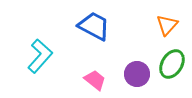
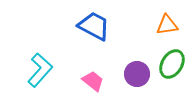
orange triangle: rotated 40 degrees clockwise
cyan L-shape: moved 14 px down
pink trapezoid: moved 2 px left, 1 px down
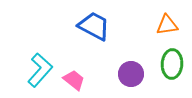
green ellipse: rotated 28 degrees counterclockwise
purple circle: moved 6 px left
pink trapezoid: moved 19 px left, 1 px up
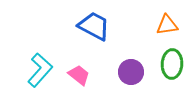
purple circle: moved 2 px up
pink trapezoid: moved 5 px right, 5 px up
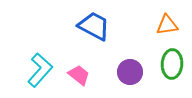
purple circle: moved 1 px left
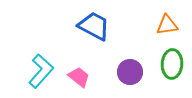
cyan L-shape: moved 1 px right, 1 px down
pink trapezoid: moved 2 px down
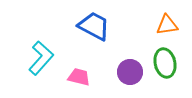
green ellipse: moved 7 px left, 1 px up; rotated 16 degrees counterclockwise
cyan L-shape: moved 13 px up
pink trapezoid: rotated 25 degrees counterclockwise
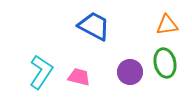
cyan L-shape: moved 14 px down; rotated 8 degrees counterclockwise
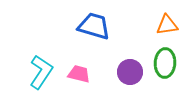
blue trapezoid: rotated 12 degrees counterclockwise
green ellipse: rotated 16 degrees clockwise
pink trapezoid: moved 3 px up
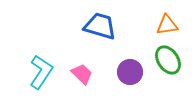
blue trapezoid: moved 6 px right
green ellipse: moved 3 px right, 3 px up; rotated 36 degrees counterclockwise
pink trapezoid: moved 3 px right; rotated 30 degrees clockwise
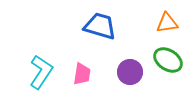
orange triangle: moved 2 px up
green ellipse: rotated 24 degrees counterclockwise
pink trapezoid: rotated 55 degrees clockwise
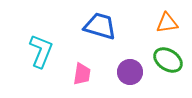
cyan L-shape: moved 21 px up; rotated 12 degrees counterclockwise
